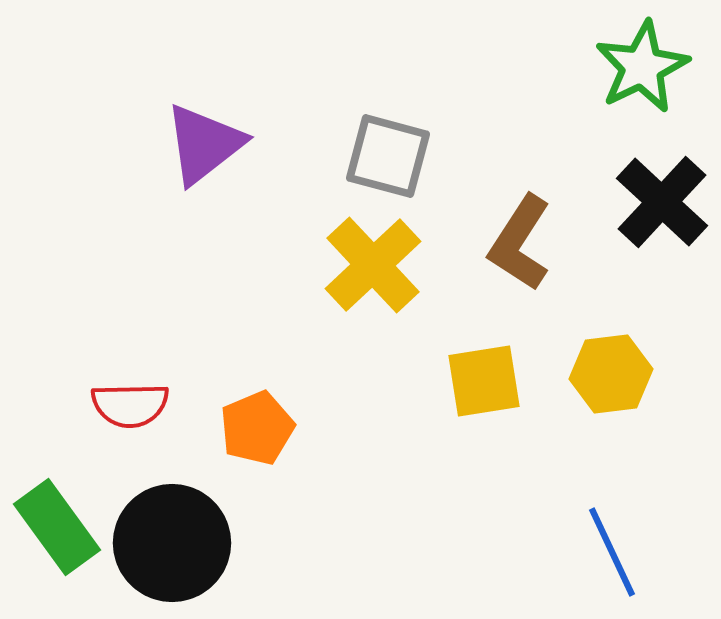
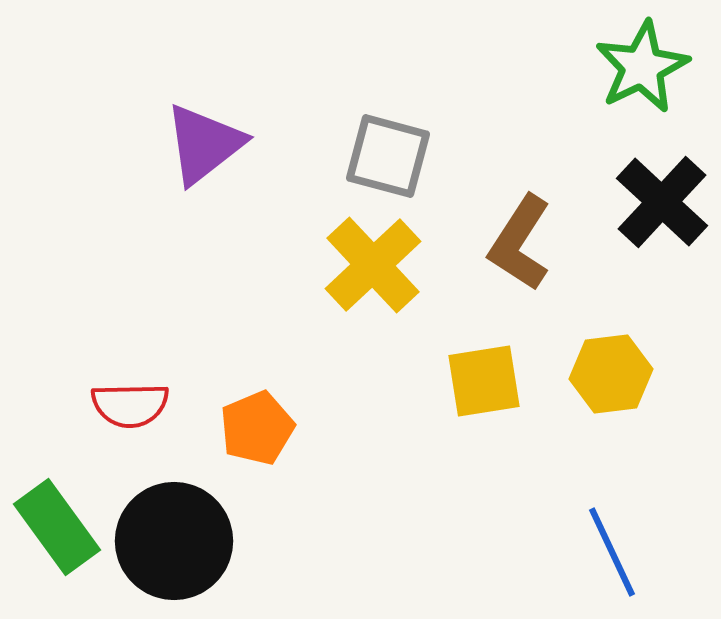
black circle: moved 2 px right, 2 px up
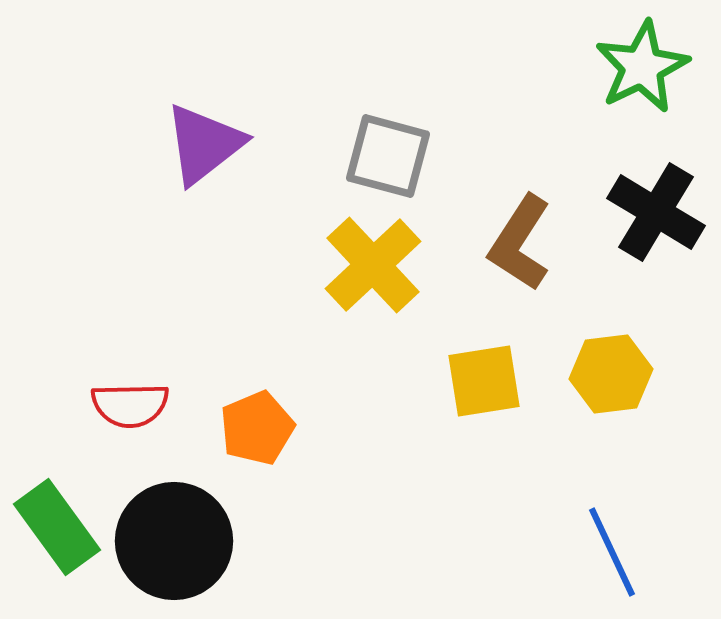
black cross: moved 6 px left, 10 px down; rotated 12 degrees counterclockwise
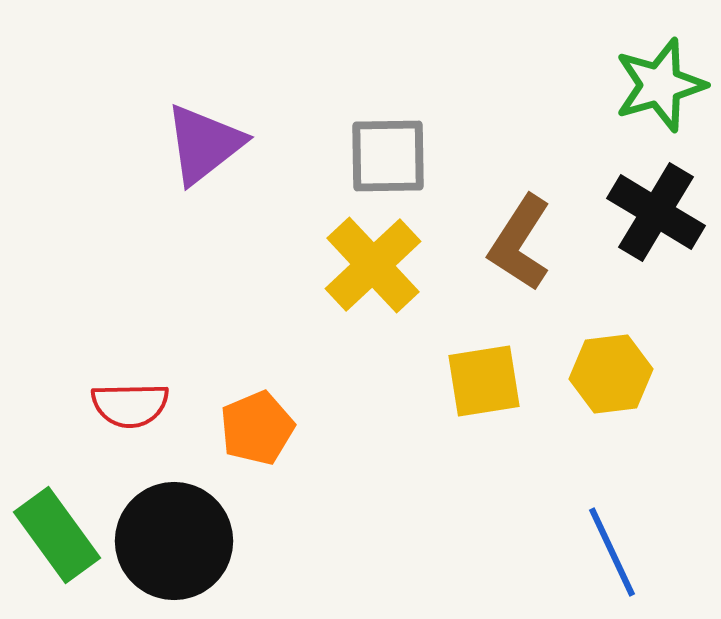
green star: moved 18 px right, 18 px down; rotated 10 degrees clockwise
gray square: rotated 16 degrees counterclockwise
green rectangle: moved 8 px down
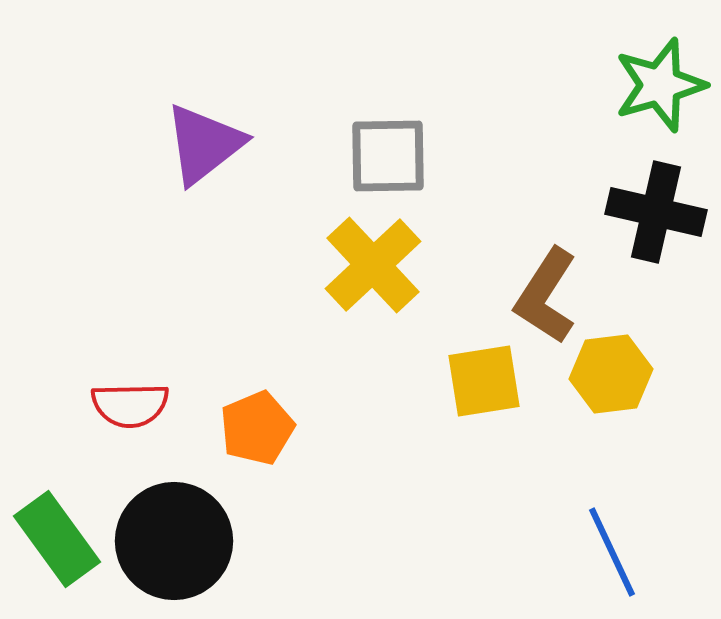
black cross: rotated 18 degrees counterclockwise
brown L-shape: moved 26 px right, 53 px down
green rectangle: moved 4 px down
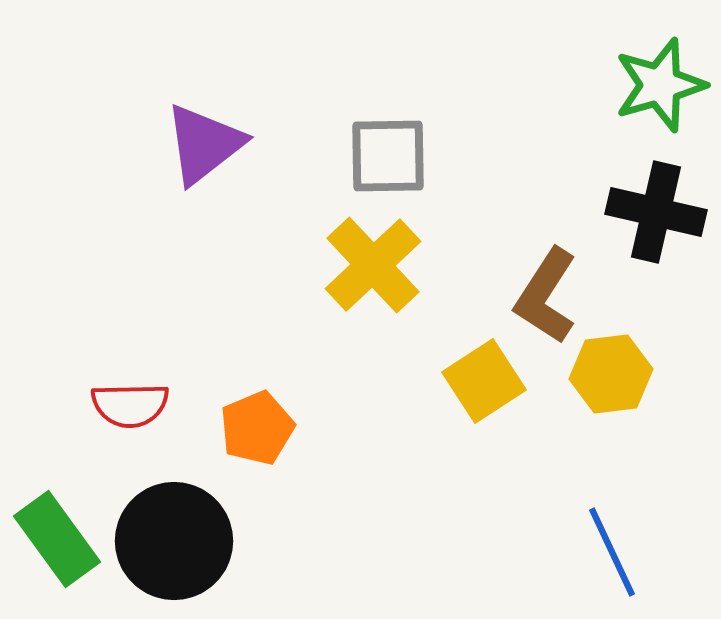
yellow square: rotated 24 degrees counterclockwise
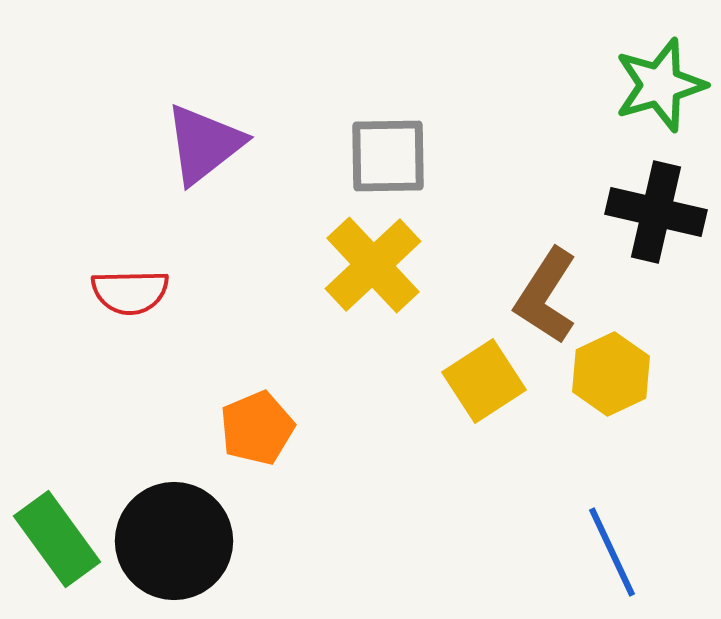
yellow hexagon: rotated 18 degrees counterclockwise
red semicircle: moved 113 px up
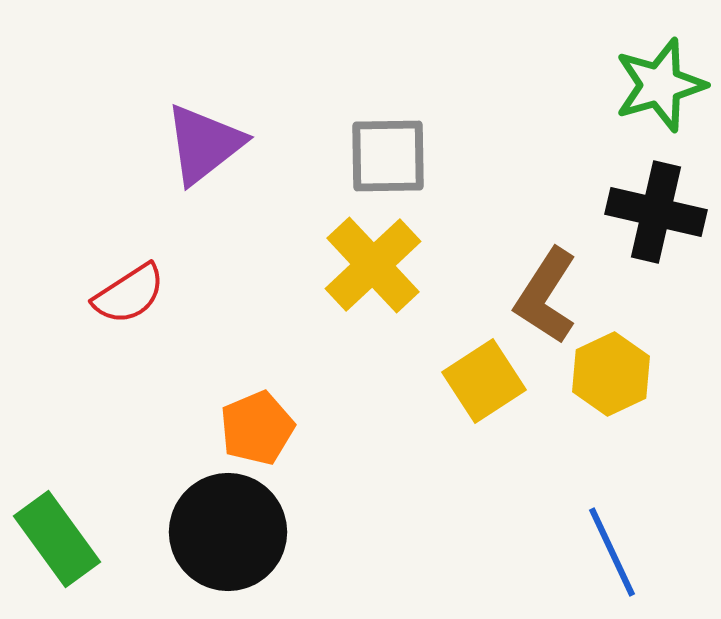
red semicircle: moved 1 px left, 2 px down; rotated 32 degrees counterclockwise
black circle: moved 54 px right, 9 px up
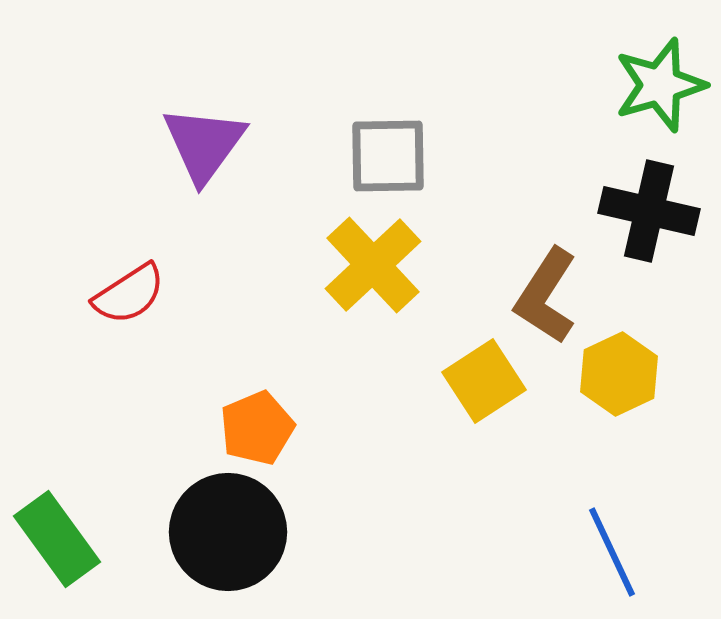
purple triangle: rotated 16 degrees counterclockwise
black cross: moved 7 px left, 1 px up
yellow hexagon: moved 8 px right
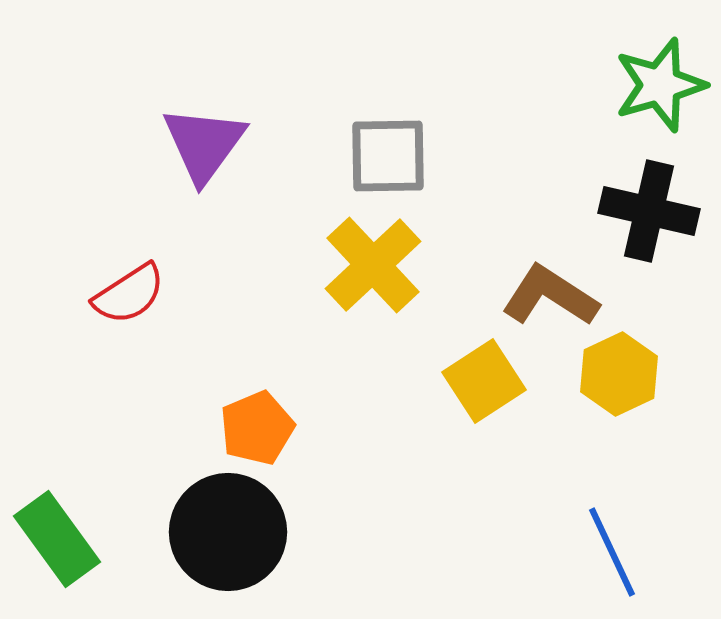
brown L-shape: moved 4 px right; rotated 90 degrees clockwise
